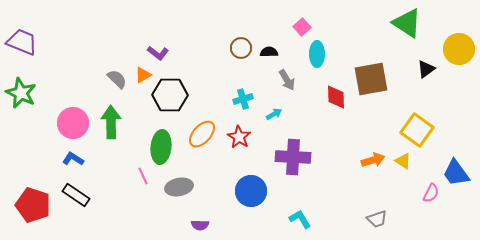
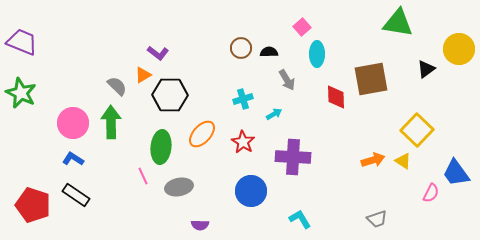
green triangle: moved 9 px left; rotated 24 degrees counterclockwise
gray semicircle: moved 7 px down
yellow square: rotated 8 degrees clockwise
red star: moved 4 px right, 5 px down
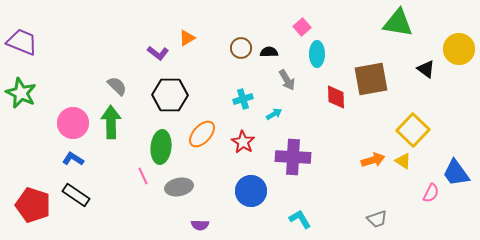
black triangle: rotated 48 degrees counterclockwise
orange triangle: moved 44 px right, 37 px up
yellow square: moved 4 px left
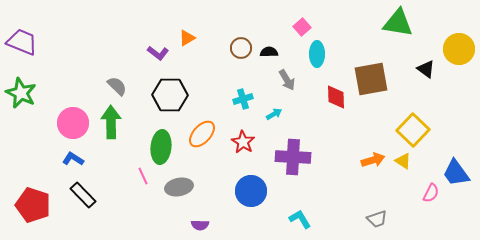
black rectangle: moved 7 px right; rotated 12 degrees clockwise
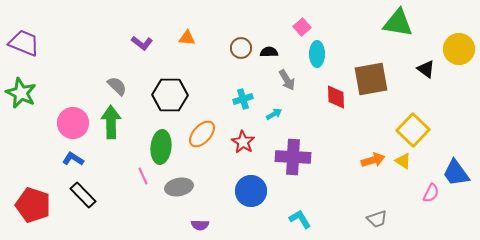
orange triangle: rotated 36 degrees clockwise
purple trapezoid: moved 2 px right, 1 px down
purple L-shape: moved 16 px left, 10 px up
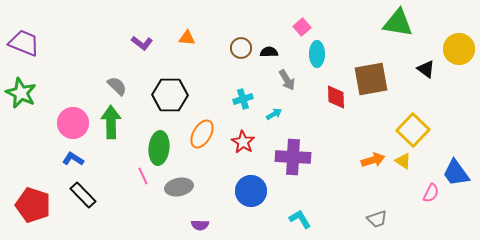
orange ellipse: rotated 12 degrees counterclockwise
green ellipse: moved 2 px left, 1 px down
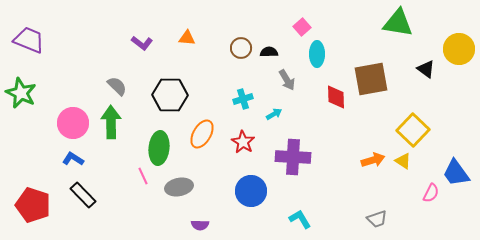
purple trapezoid: moved 5 px right, 3 px up
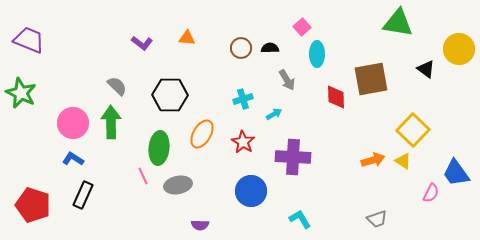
black semicircle: moved 1 px right, 4 px up
gray ellipse: moved 1 px left, 2 px up
black rectangle: rotated 68 degrees clockwise
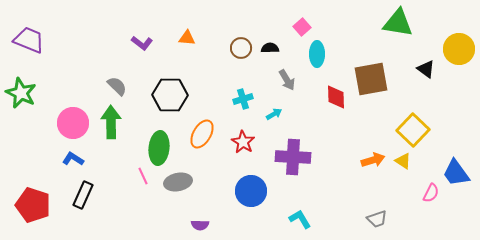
gray ellipse: moved 3 px up
